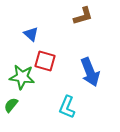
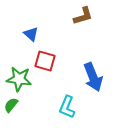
blue arrow: moved 3 px right, 5 px down
green star: moved 3 px left, 2 px down
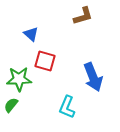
green star: rotated 10 degrees counterclockwise
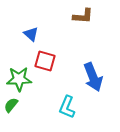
brown L-shape: rotated 20 degrees clockwise
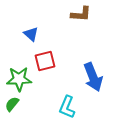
brown L-shape: moved 2 px left, 2 px up
red square: rotated 30 degrees counterclockwise
green semicircle: moved 1 px right, 1 px up
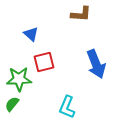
red square: moved 1 px left, 1 px down
blue arrow: moved 3 px right, 13 px up
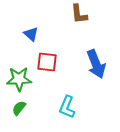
brown L-shape: moved 2 px left; rotated 80 degrees clockwise
red square: moved 3 px right; rotated 20 degrees clockwise
green semicircle: moved 7 px right, 4 px down
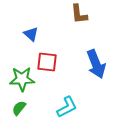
green star: moved 3 px right
cyan L-shape: rotated 140 degrees counterclockwise
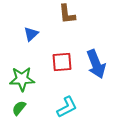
brown L-shape: moved 12 px left
blue triangle: rotated 35 degrees clockwise
red square: moved 15 px right; rotated 10 degrees counterclockwise
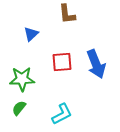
cyan L-shape: moved 5 px left, 7 px down
